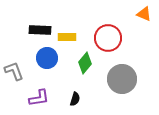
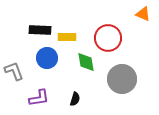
orange triangle: moved 1 px left
green diamond: moved 1 px right, 1 px up; rotated 50 degrees counterclockwise
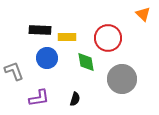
orange triangle: rotated 21 degrees clockwise
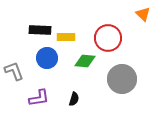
yellow rectangle: moved 1 px left
green diamond: moved 1 px left, 1 px up; rotated 75 degrees counterclockwise
black semicircle: moved 1 px left
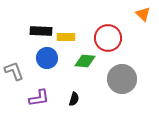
black rectangle: moved 1 px right, 1 px down
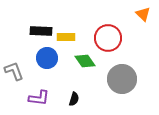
green diamond: rotated 50 degrees clockwise
purple L-shape: rotated 15 degrees clockwise
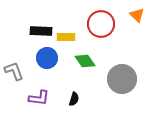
orange triangle: moved 6 px left, 1 px down
red circle: moved 7 px left, 14 px up
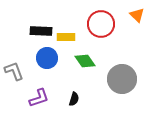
purple L-shape: rotated 25 degrees counterclockwise
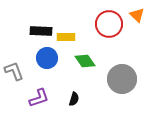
red circle: moved 8 px right
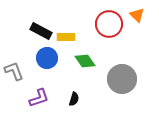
black rectangle: rotated 25 degrees clockwise
